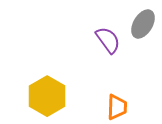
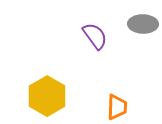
gray ellipse: rotated 60 degrees clockwise
purple semicircle: moved 13 px left, 4 px up
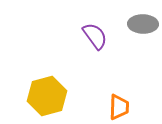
yellow hexagon: rotated 15 degrees clockwise
orange trapezoid: moved 2 px right
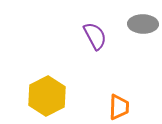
purple semicircle: rotated 8 degrees clockwise
yellow hexagon: rotated 12 degrees counterclockwise
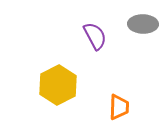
yellow hexagon: moved 11 px right, 11 px up
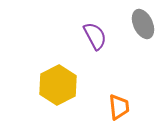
gray ellipse: rotated 64 degrees clockwise
orange trapezoid: rotated 8 degrees counterclockwise
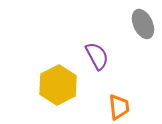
purple semicircle: moved 2 px right, 20 px down
